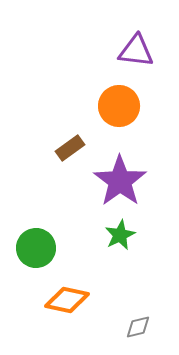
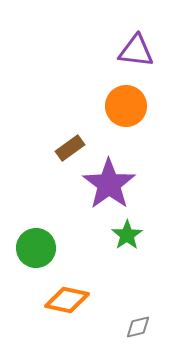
orange circle: moved 7 px right
purple star: moved 11 px left, 3 px down
green star: moved 7 px right; rotated 8 degrees counterclockwise
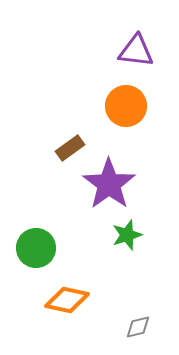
green star: rotated 16 degrees clockwise
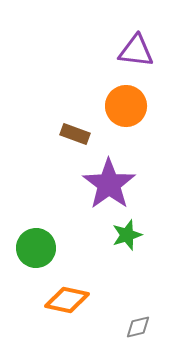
brown rectangle: moved 5 px right, 14 px up; rotated 56 degrees clockwise
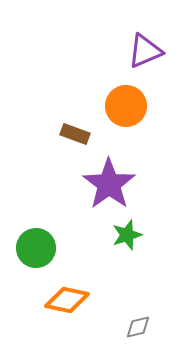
purple triangle: moved 9 px right; rotated 30 degrees counterclockwise
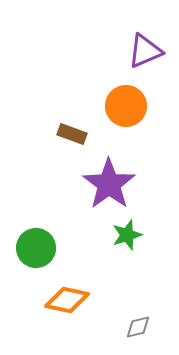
brown rectangle: moved 3 px left
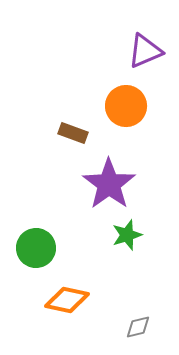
brown rectangle: moved 1 px right, 1 px up
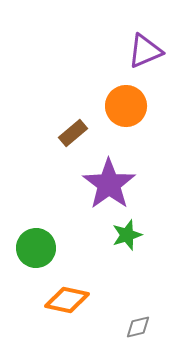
brown rectangle: rotated 60 degrees counterclockwise
